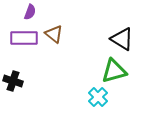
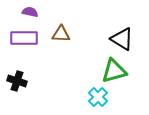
purple semicircle: rotated 98 degrees counterclockwise
brown triangle: moved 7 px right; rotated 36 degrees counterclockwise
black cross: moved 4 px right
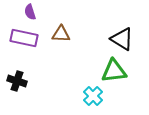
purple semicircle: rotated 119 degrees counterclockwise
purple rectangle: rotated 12 degrees clockwise
green triangle: rotated 8 degrees clockwise
cyan cross: moved 5 px left, 1 px up
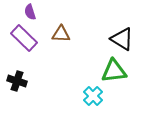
purple rectangle: rotated 32 degrees clockwise
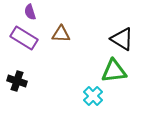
purple rectangle: rotated 12 degrees counterclockwise
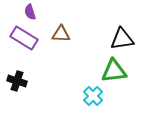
black triangle: rotated 40 degrees counterclockwise
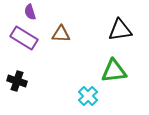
black triangle: moved 2 px left, 9 px up
cyan cross: moved 5 px left
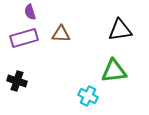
purple rectangle: rotated 48 degrees counterclockwise
cyan cross: rotated 18 degrees counterclockwise
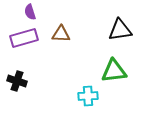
cyan cross: rotated 30 degrees counterclockwise
